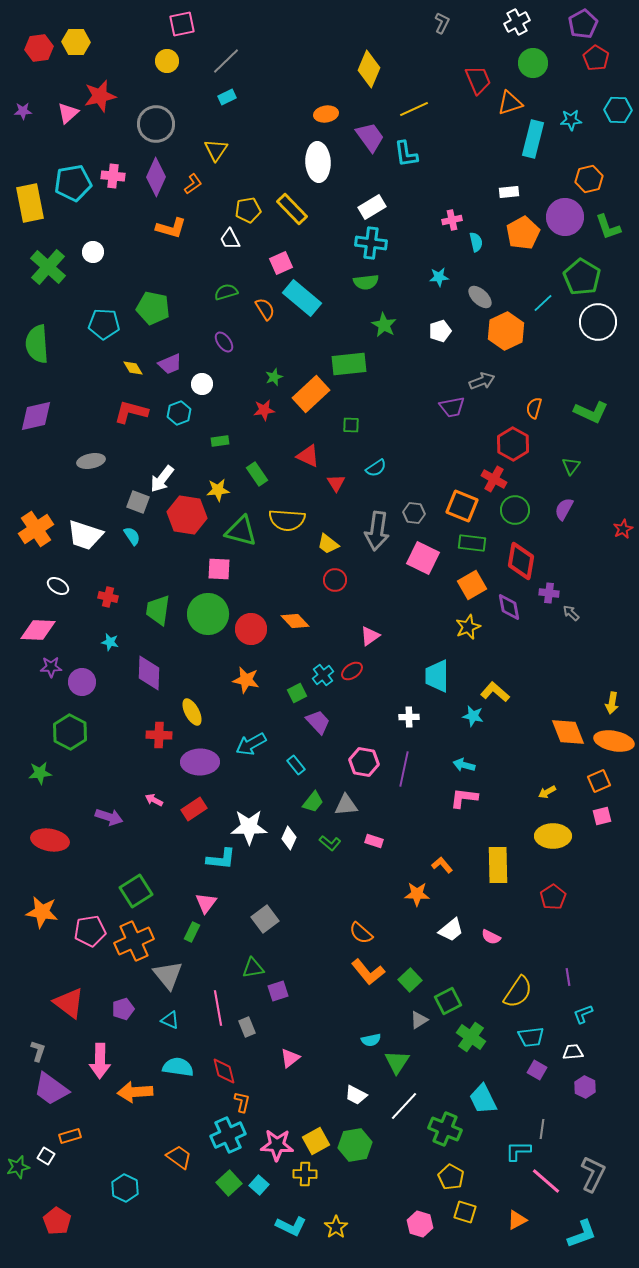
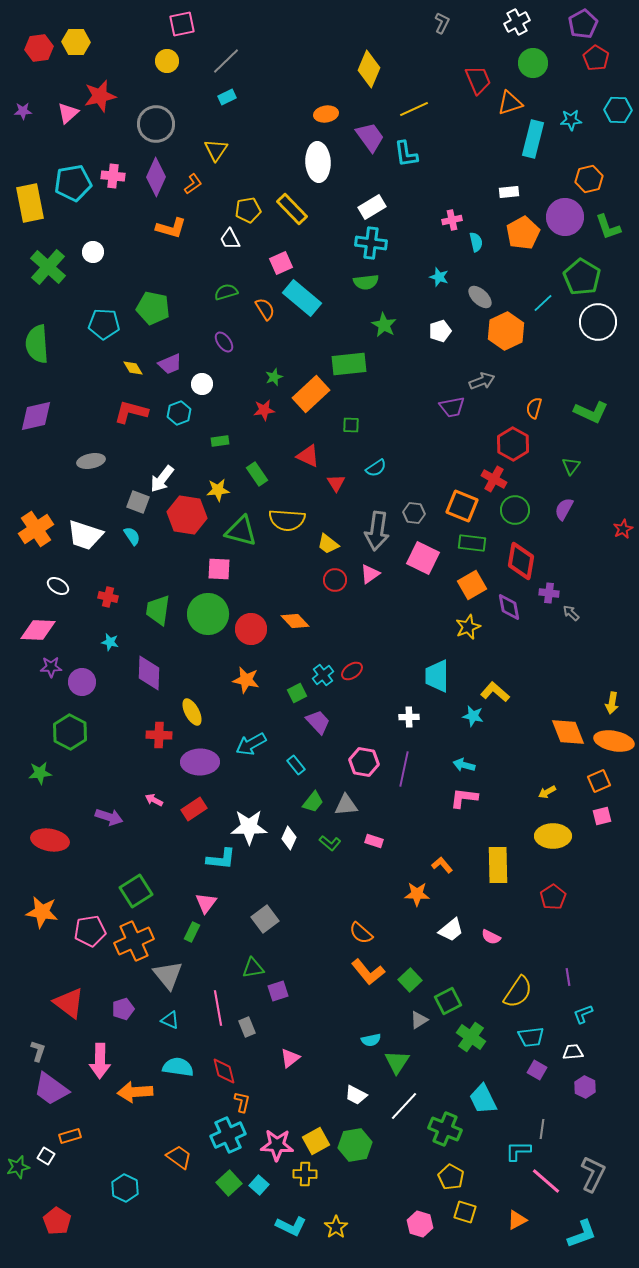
cyan star at (439, 277): rotated 24 degrees clockwise
pink triangle at (370, 636): moved 62 px up
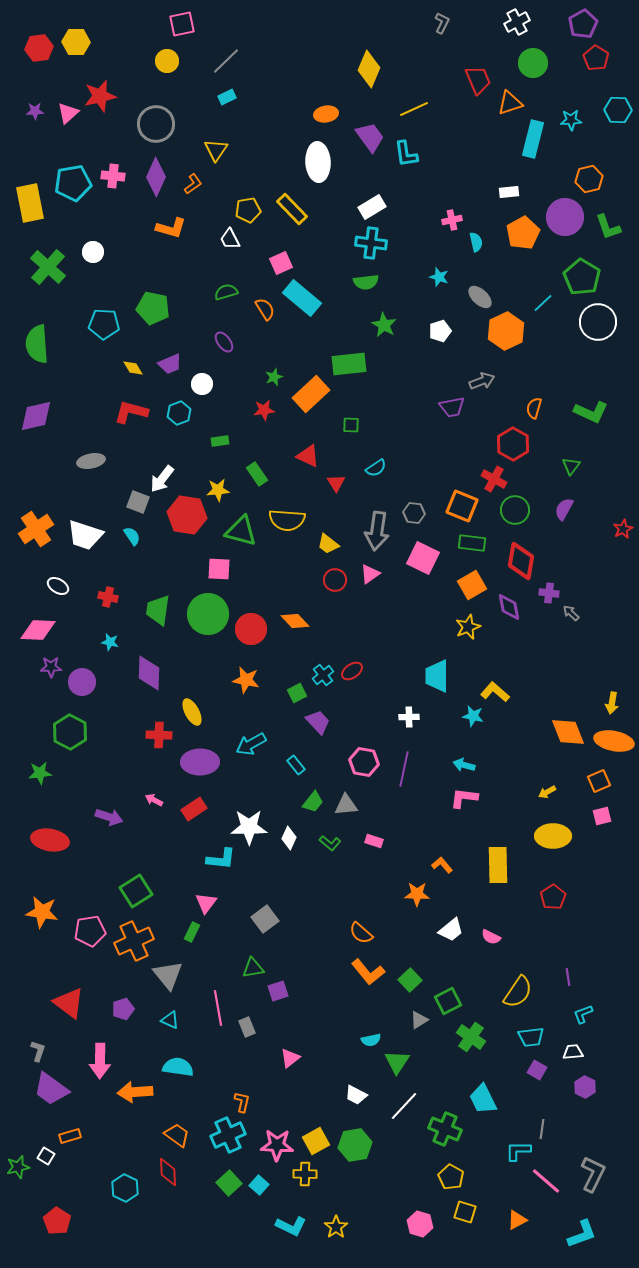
purple star at (23, 111): moved 12 px right
red diamond at (224, 1071): moved 56 px left, 101 px down; rotated 12 degrees clockwise
orange trapezoid at (179, 1157): moved 2 px left, 22 px up
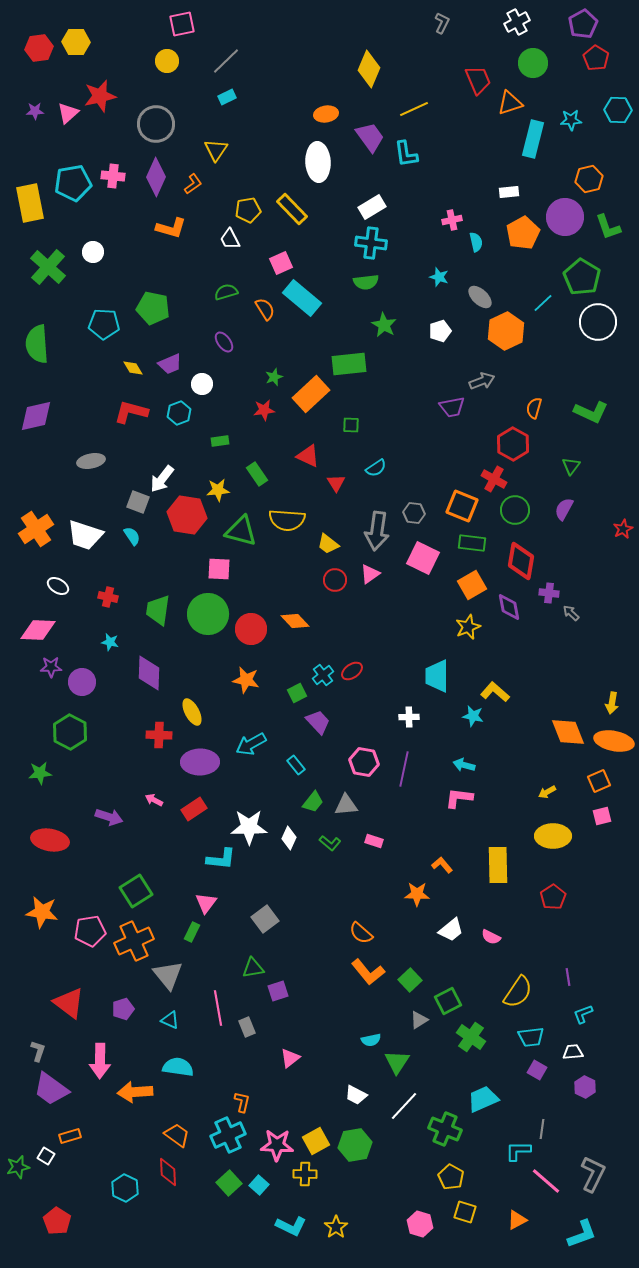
pink L-shape at (464, 798): moved 5 px left
cyan trapezoid at (483, 1099): rotated 92 degrees clockwise
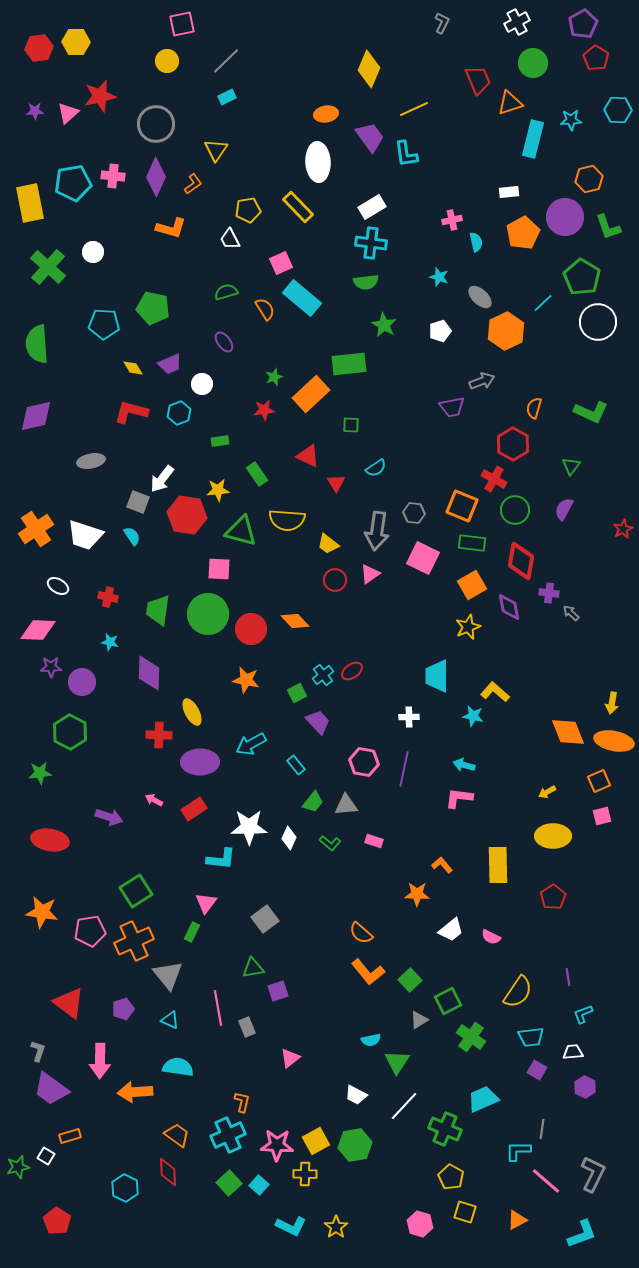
yellow rectangle at (292, 209): moved 6 px right, 2 px up
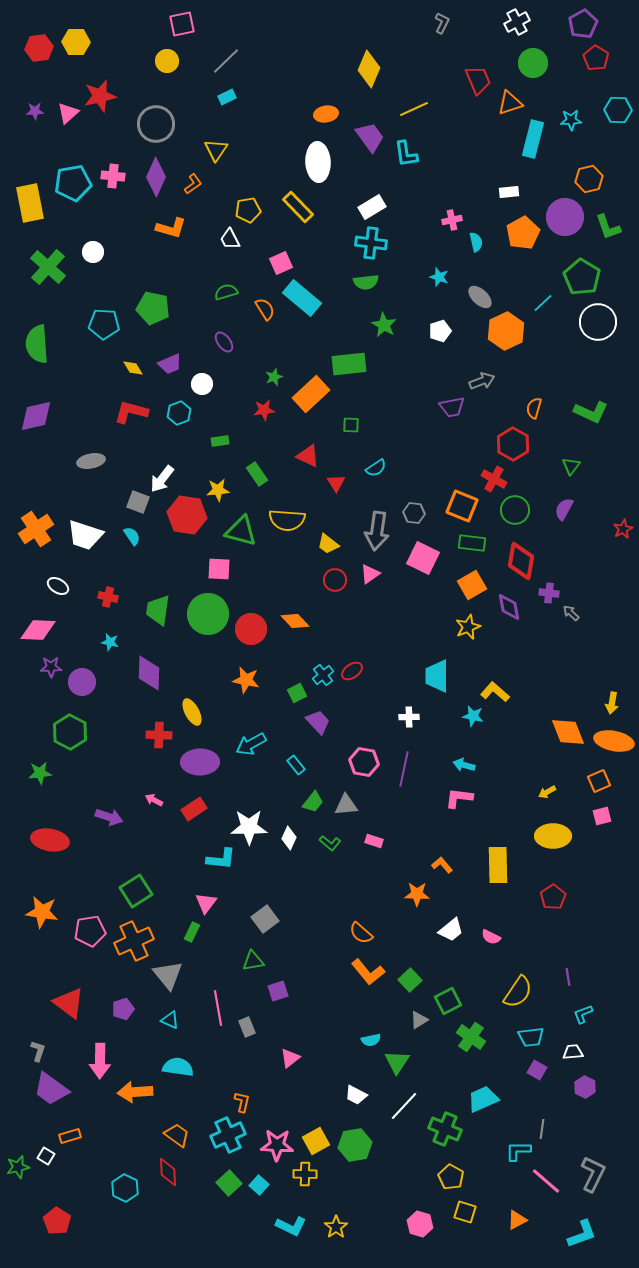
green triangle at (253, 968): moved 7 px up
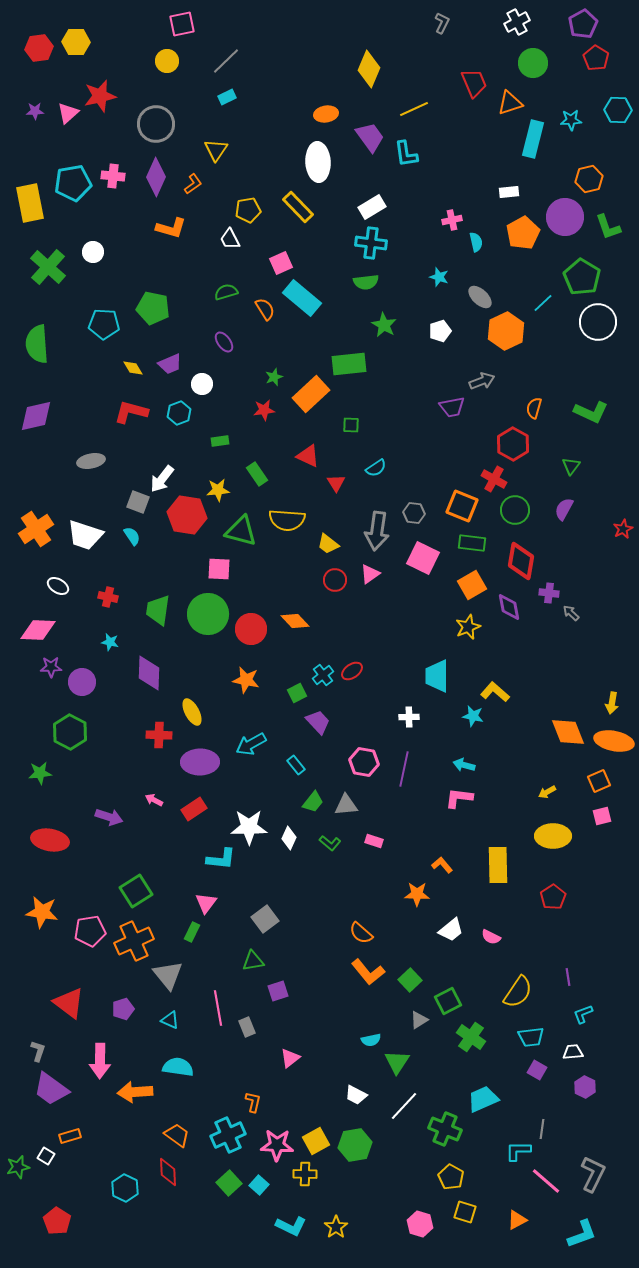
red trapezoid at (478, 80): moved 4 px left, 3 px down
orange L-shape at (242, 1102): moved 11 px right
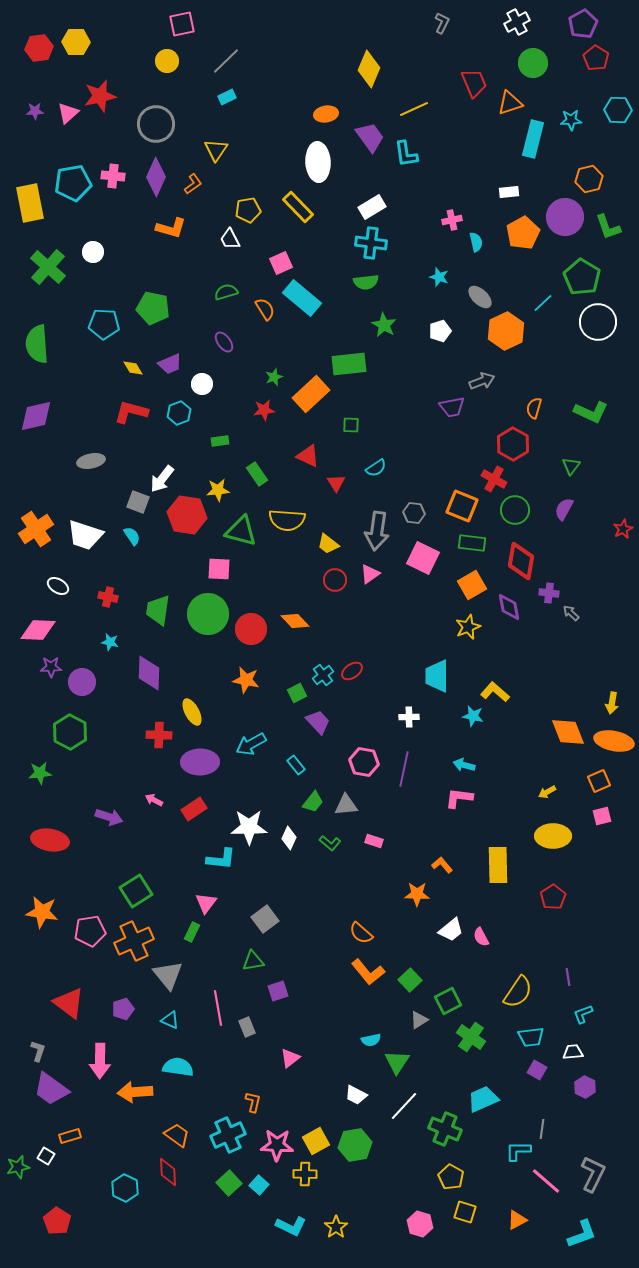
pink semicircle at (491, 937): moved 10 px left; rotated 36 degrees clockwise
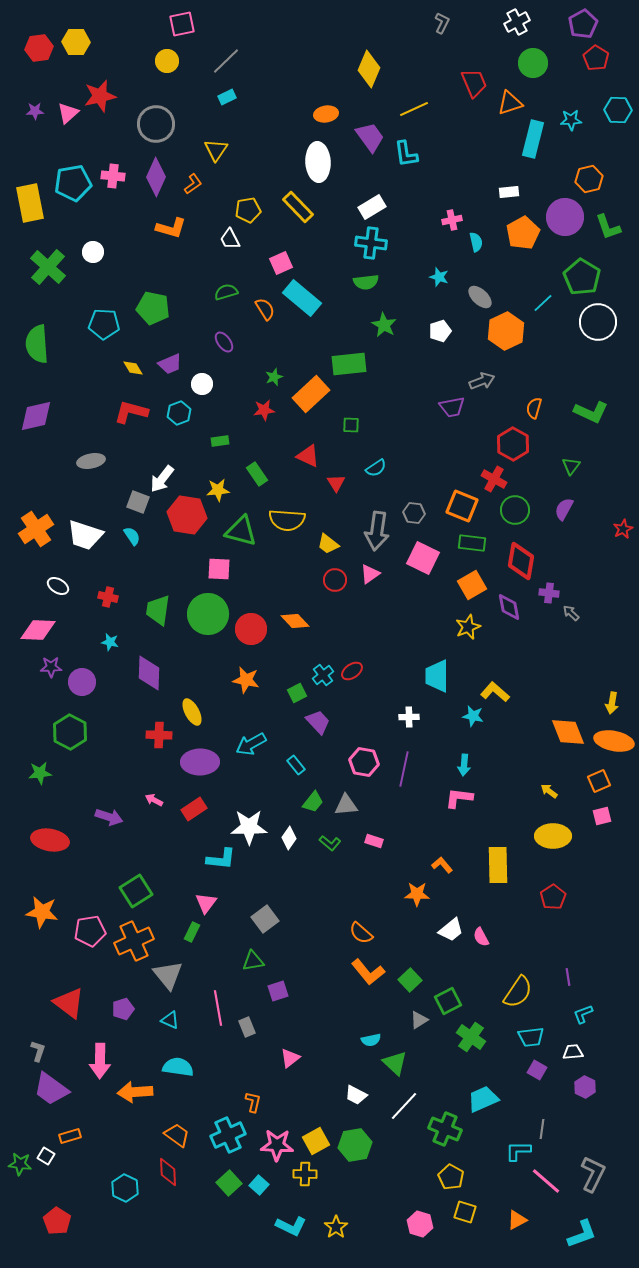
cyan arrow at (464, 765): rotated 100 degrees counterclockwise
yellow arrow at (547, 792): moved 2 px right, 1 px up; rotated 66 degrees clockwise
white diamond at (289, 838): rotated 10 degrees clockwise
green triangle at (397, 1062): moved 2 px left, 1 px down; rotated 20 degrees counterclockwise
green star at (18, 1167): moved 2 px right, 3 px up; rotated 20 degrees clockwise
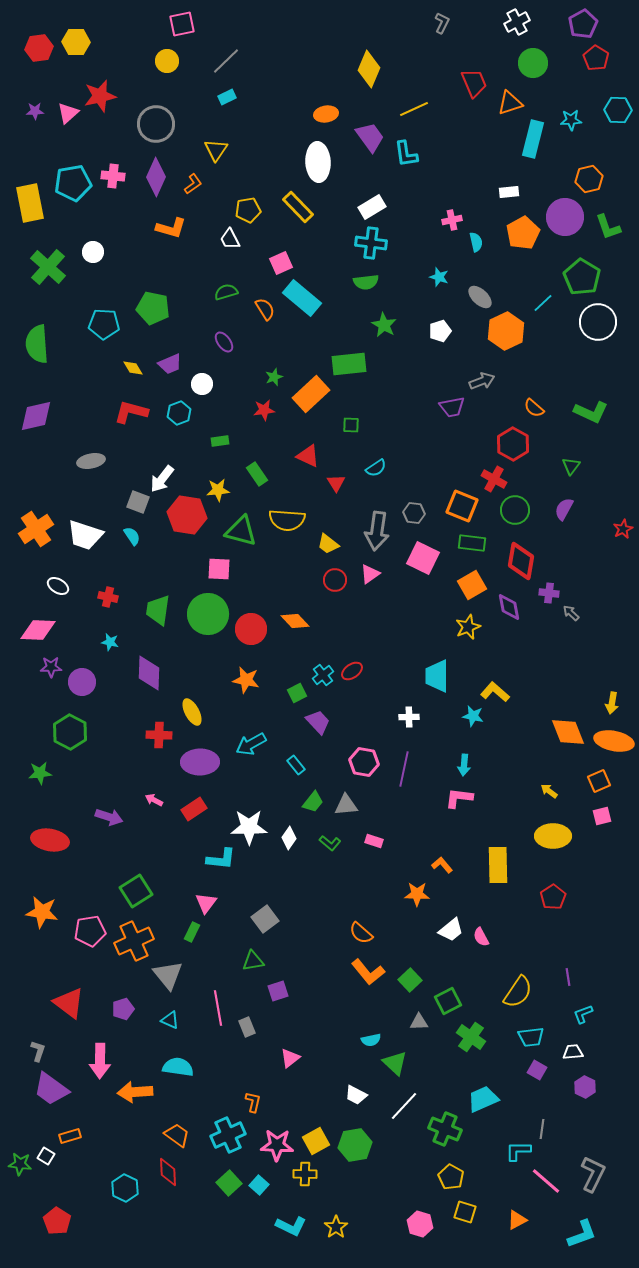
orange semicircle at (534, 408): rotated 65 degrees counterclockwise
gray triangle at (419, 1020): moved 2 px down; rotated 30 degrees clockwise
